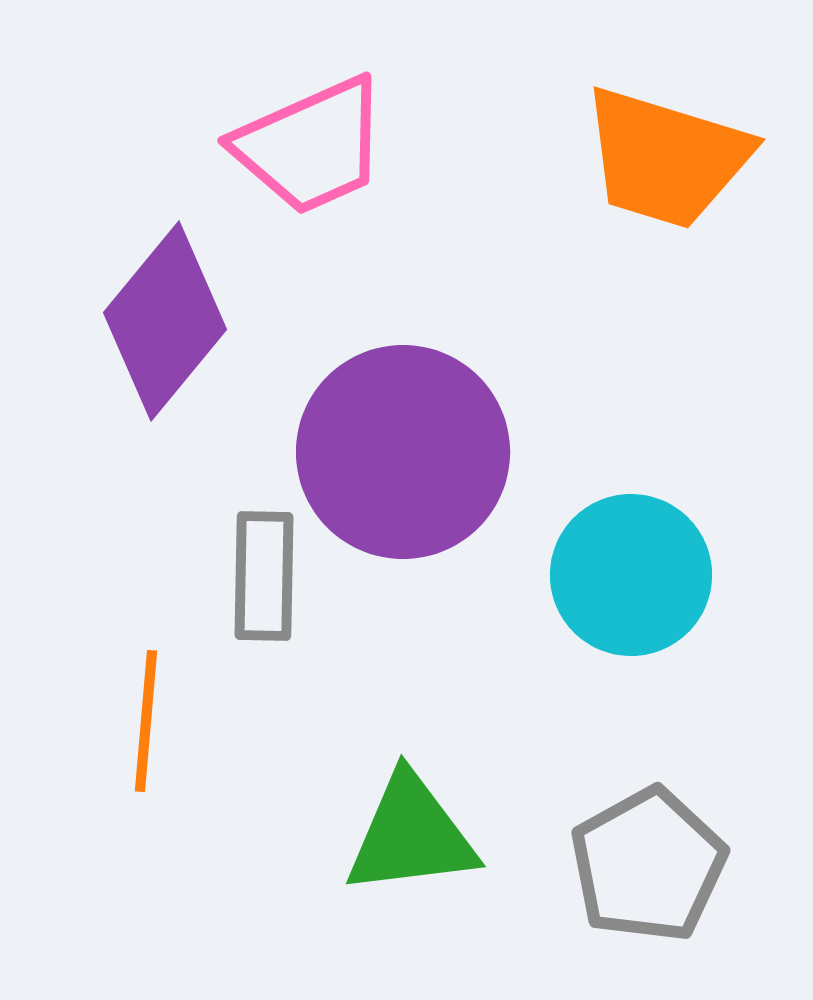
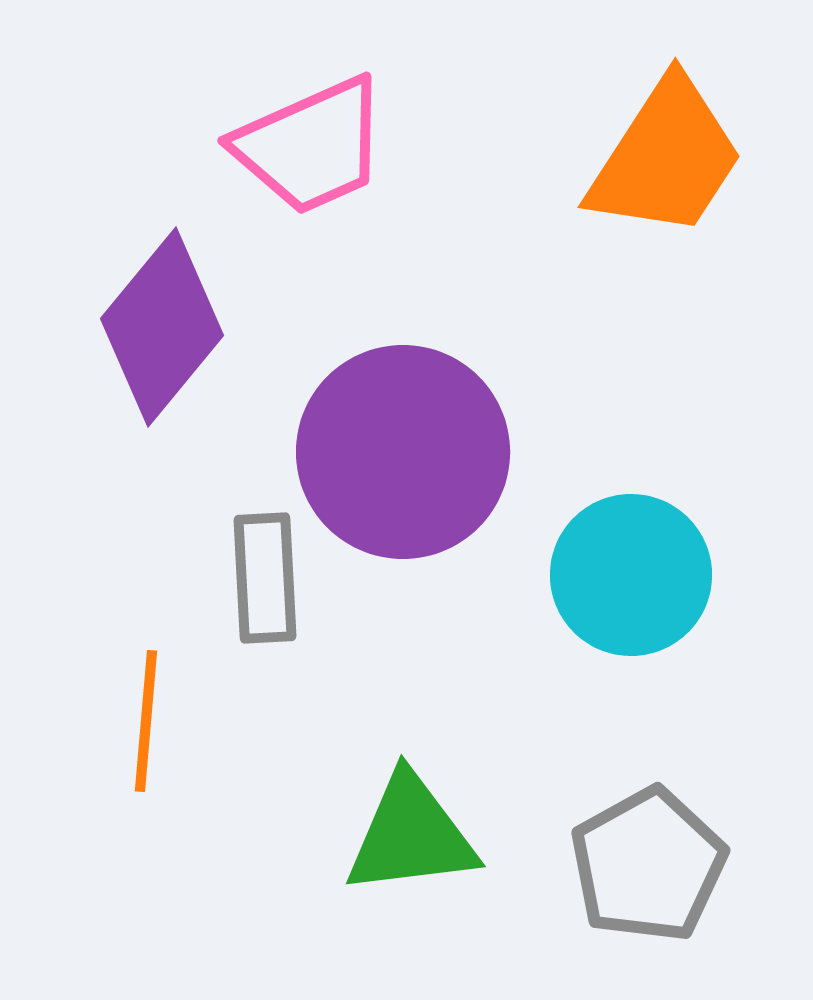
orange trapezoid: rotated 74 degrees counterclockwise
purple diamond: moved 3 px left, 6 px down
gray rectangle: moved 1 px right, 2 px down; rotated 4 degrees counterclockwise
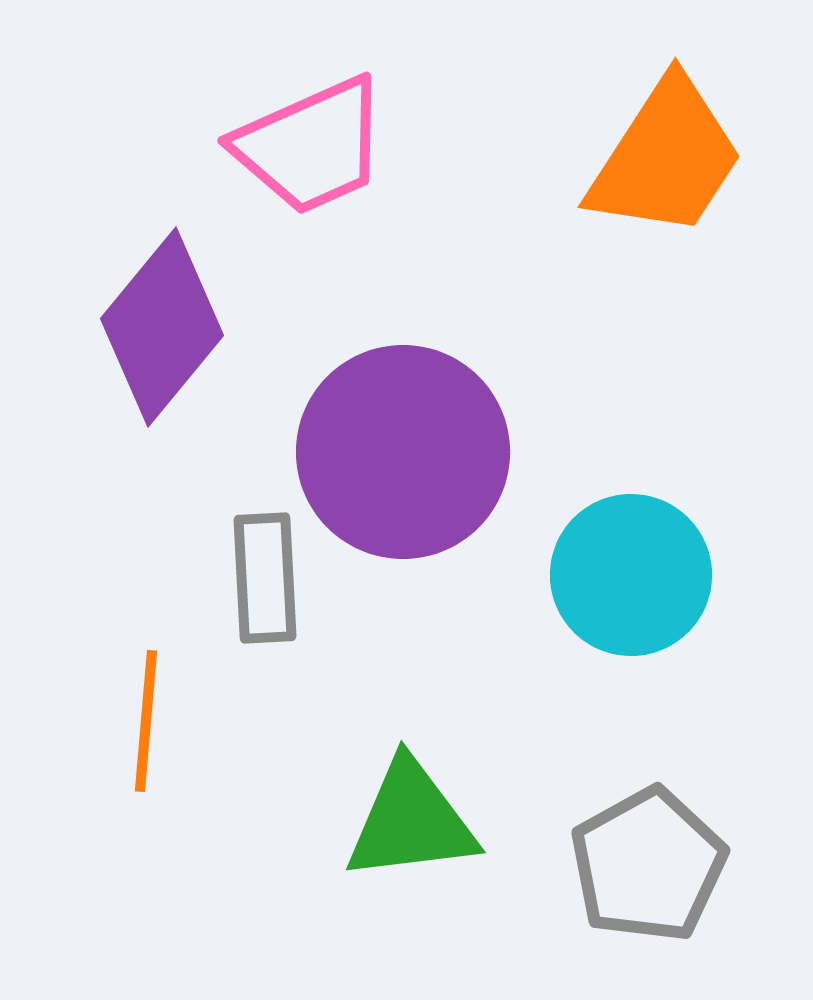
green triangle: moved 14 px up
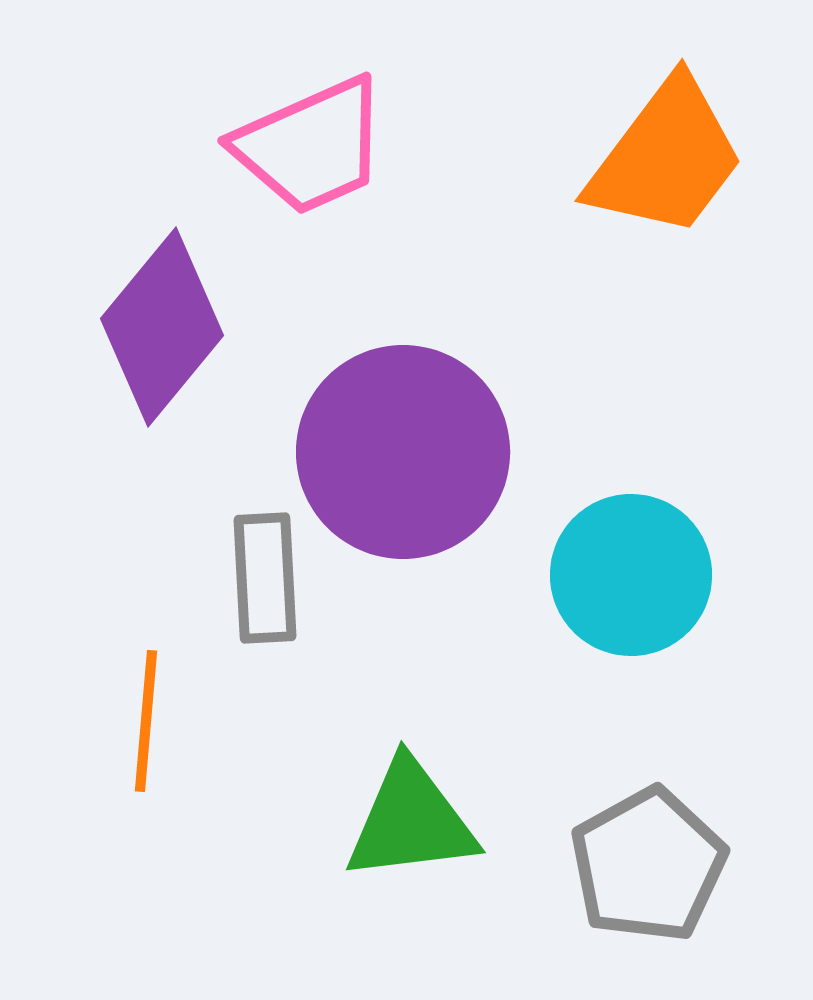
orange trapezoid: rotated 4 degrees clockwise
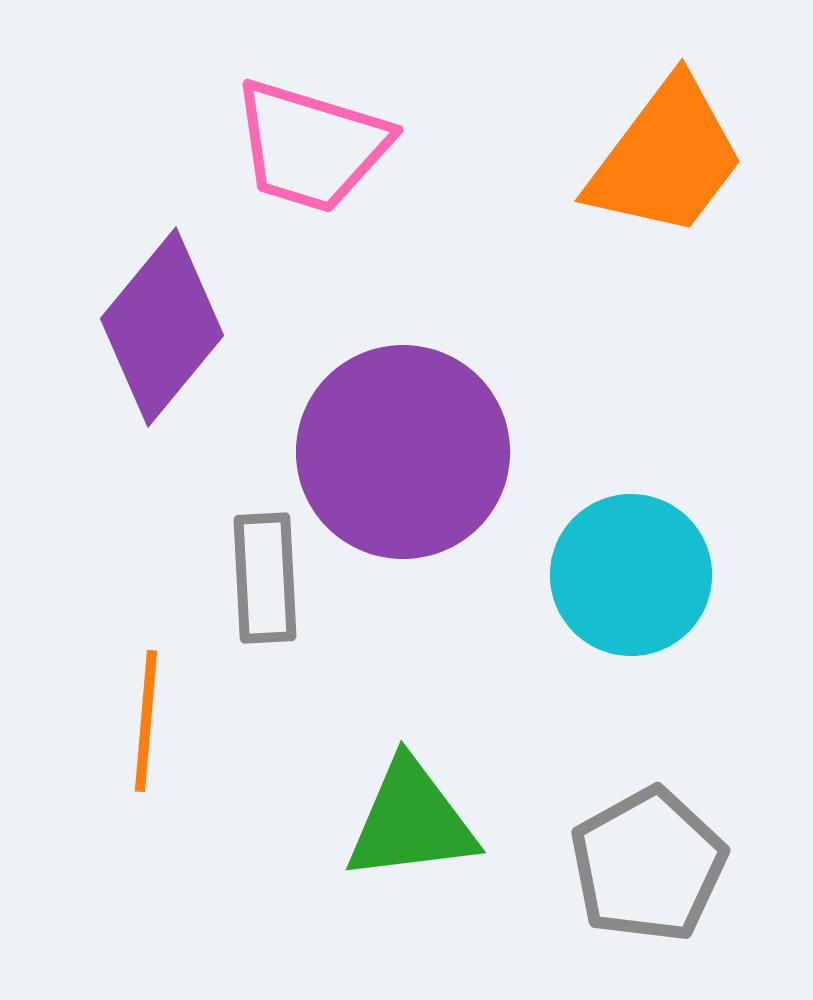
pink trapezoid: rotated 41 degrees clockwise
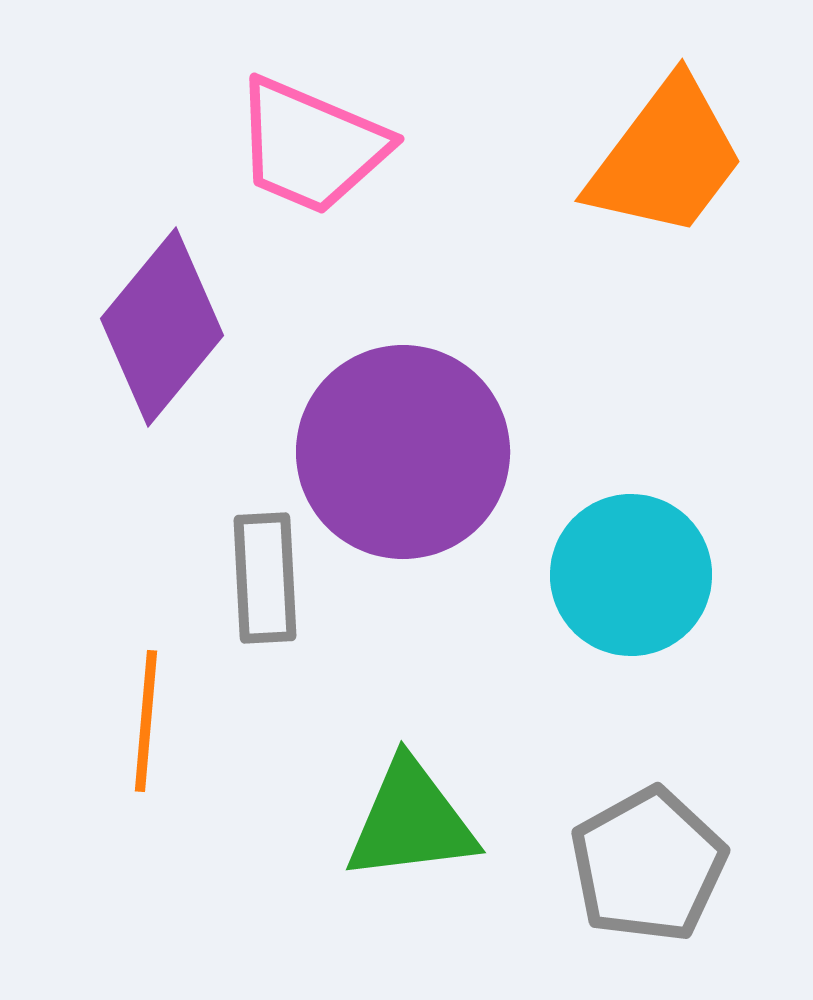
pink trapezoid: rotated 6 degrees clockwise
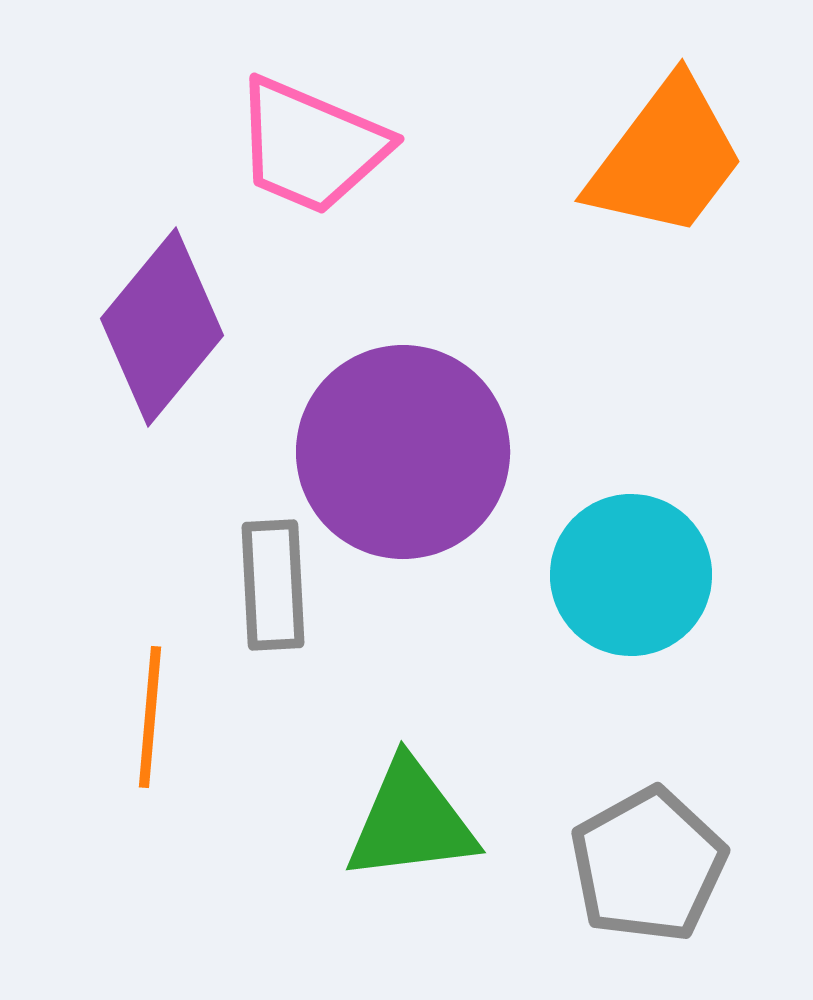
gray rectangle: moved 8 px right, 7 px down
orange line: moved 4 px right, 4 px up
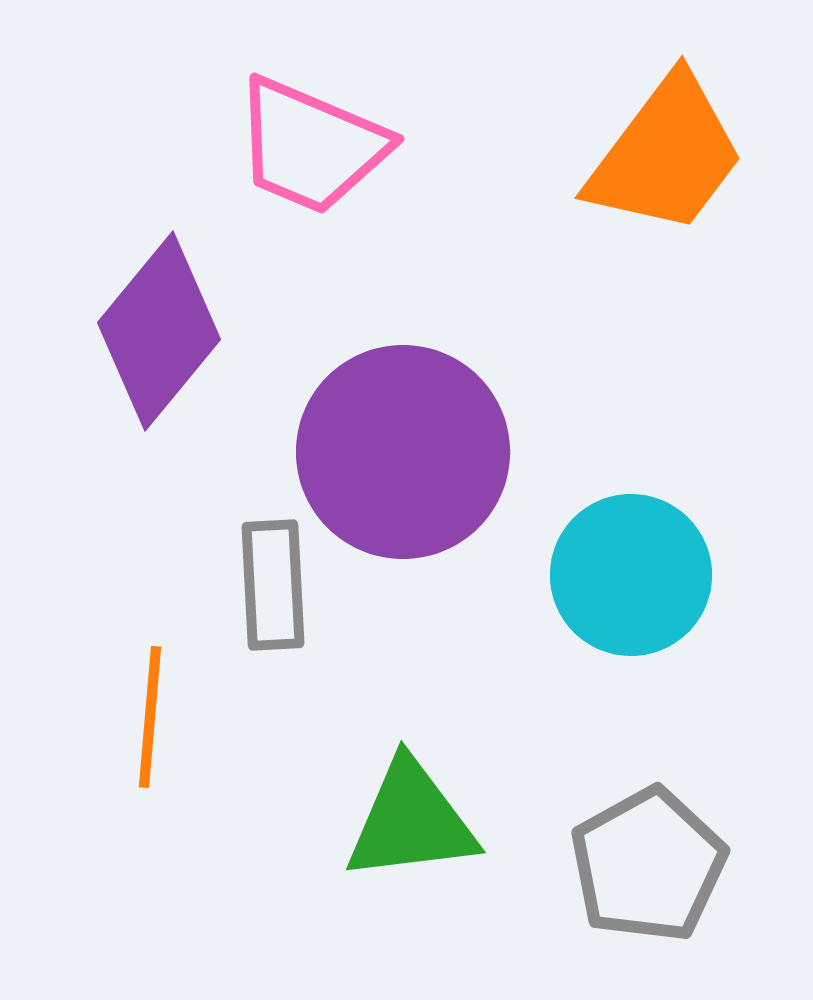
orange trapezoid: moved 3 px up
purple diamond: moved 3 px left, 4 px down
